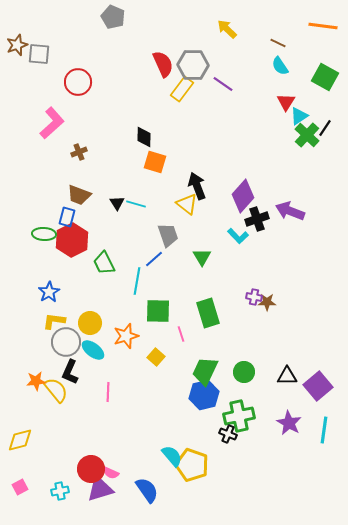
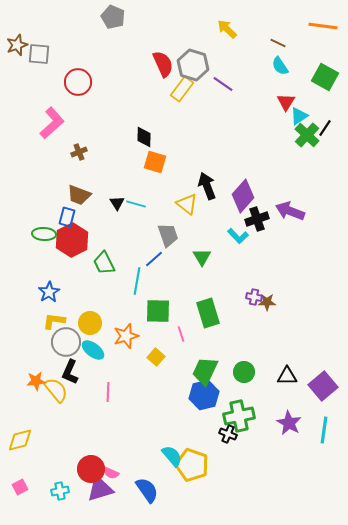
gray hexagon at (193, 65): rotated 16 degrees clockwise
black arrow at (197, 186): moved 10 px right
purple square at (318, 386): moved 5 px right
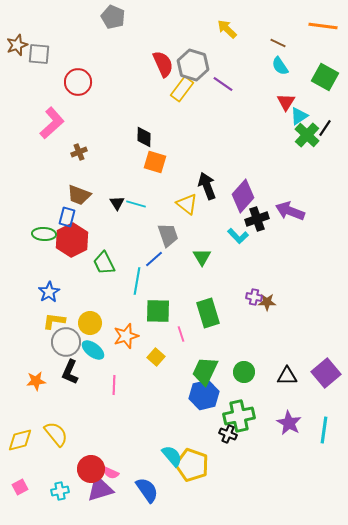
purple square at (323, 386): moved 3 px right, 13 px up
yellow semicircle at (56, 390): moved 44 px down
pink line at (108, 392): moved 6 px right, 7 px up
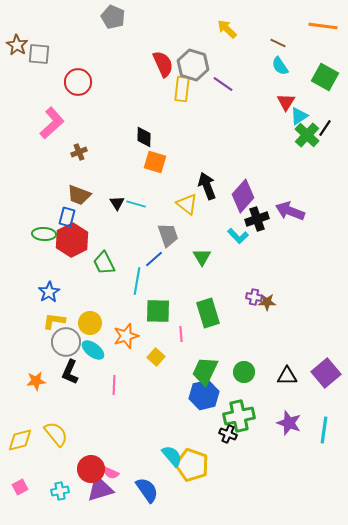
brown star at (17, 45): rotated 20 degrees counterclockwise
yellow rectangle at (182, 89): rotated 30 degrees counterclockwise
pink line at (181, 334): rotated 14 degrees clockwise
purple star at (289, 423): rotated 10 degrees counterclockwise
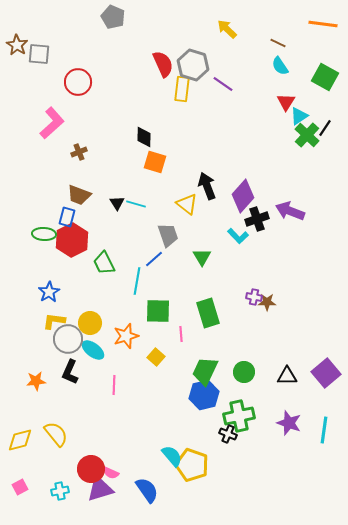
orange line at (323, 26): moved 2 px up
gray circle at (66, 342): moved 2 px right, 3 px up
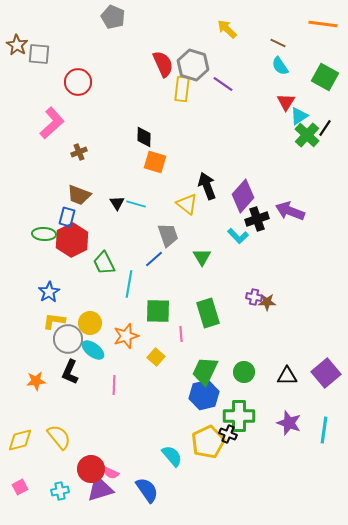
cyan line at (137, 281): moved 8 px left, 3 px down
green cross at (239, 416): rotated 12 degrees clockwise
yellow semicircle at (56, 434): moved 3 px right, 3 px down
yellow pentagon at (192, 465): moved 16 px right, 23 px up; rotated 28 degrees clockwise
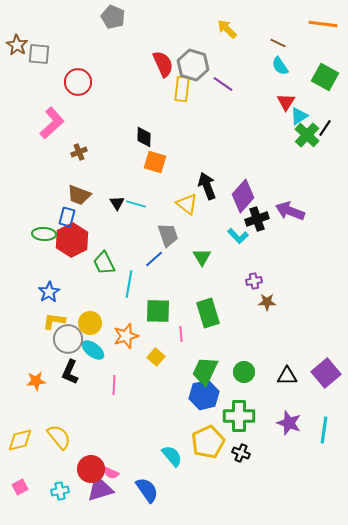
purple cross at (254, 297): moved 16 px up; rotated 21 degrees counterclockwise
black cross at (228, 434): moved 13 px right, 19 px down
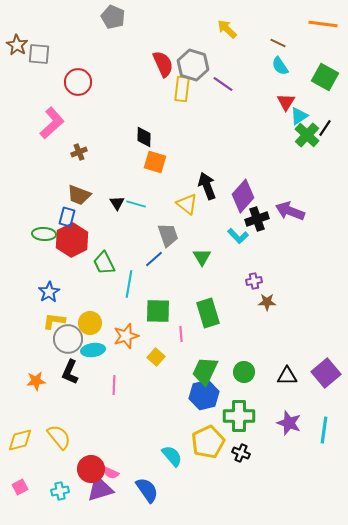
cyan ellipse at (93, 350): rotated 45 degrees counterclockwise
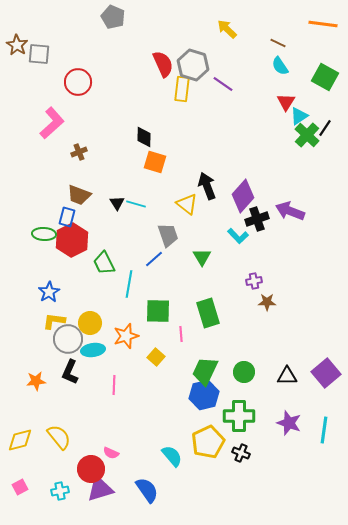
pink semicircle at (111, 473): moved 20 px up
